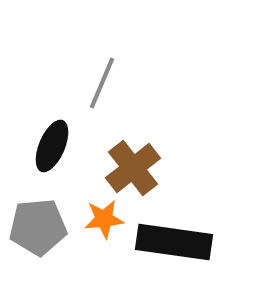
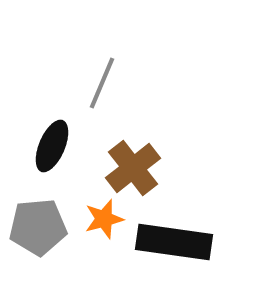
orange star: rotated 9 degrees counterclockwise
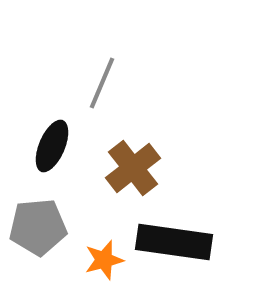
orange star: moved 41 px down
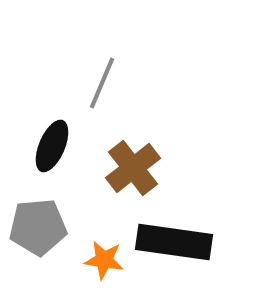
orange star: rotated 24 degrees clockwise
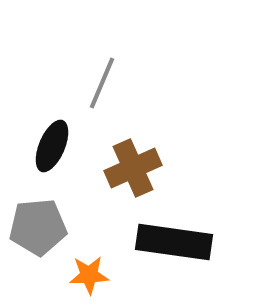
brown cross: rotated 14 degrees clockwise
orange star: moved 15 px left, 15 px down; rotated 12 degrees counterclockwise
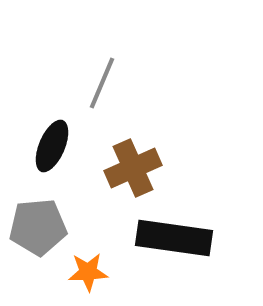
black rectangle: moved 4 px up
orange star: moved 1 px left, 3 px up
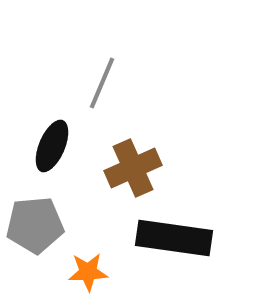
gray pentagon: moved 3 px left, 2 px up
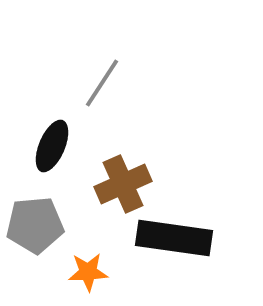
gray line: rotated 10 degrees clockwise
brown cross: moved 10 px left, 16 px down
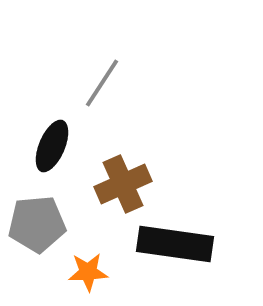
gray pentagon: moved 2 px right, 1 px up
black rectangle: moved 1 px right, 6 px down
